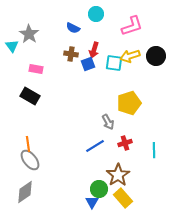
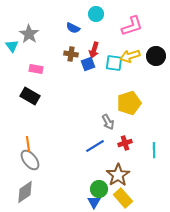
blue triangle: moved 2 px right
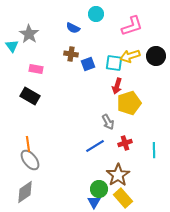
red arrow: moved 23 px right, 36 px down
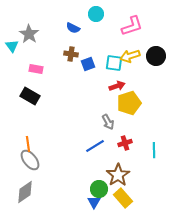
red arrow: rotated 126 degrees counterclockwise
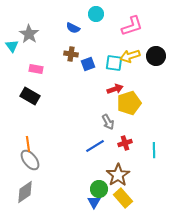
red arrow: moved 2 px left, 3 px down
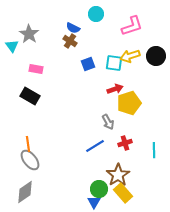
brown cross: moved 1 px left, 13 px up; rotated 24 degrees clockwise
yellow rectangle: moved 5 px up
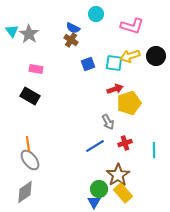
pink L-shape: rotated 35 degrees clockwise
brown cross: moved 1 px right, 1 px up
cyan triangle: moved 15 px up
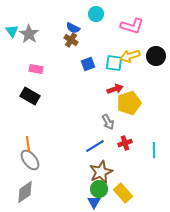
brown star: moved 17 px left, 3 px up; rotated 10 degrees clockwise
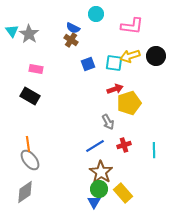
pink L-shape: rotated 10 degrees counterclockwise
red cross: moved 1 px left, 2 px down
brown star: rotated 15 degrees counterclockwise
